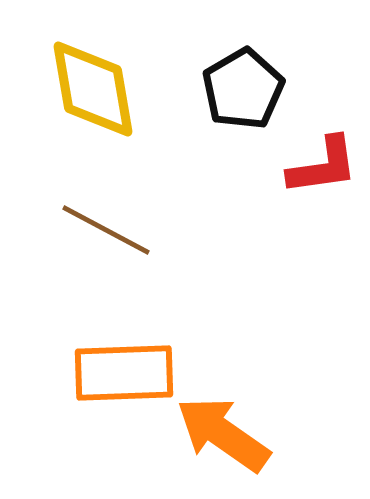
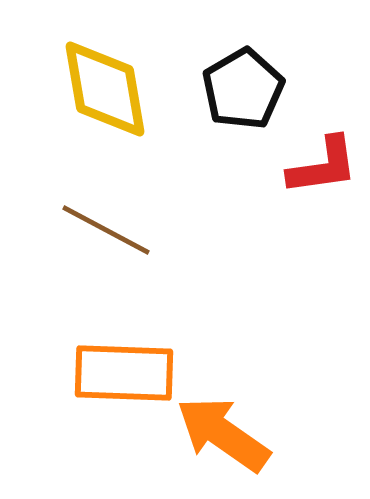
yellow diamond: moved 12 px right
orange rectangle: rotated 4 degrees clockwise
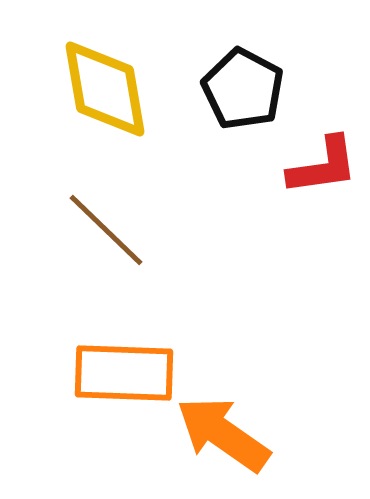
black pentagon: rotated 14 degrees counterclockwise
brown line: rotated 16 degrees clockwise
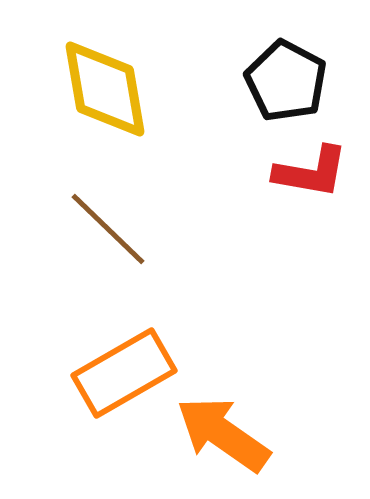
black pentagon: moved 43 px right, 8 px up
red L-shape: moved 12 px left, 6 px down; rotated 18 degrees clockwise
brown line: moved 2 px right, 1 px up
orange rectangle: rotated 32 degrees counterclockwise
